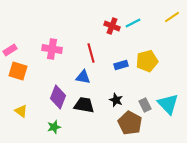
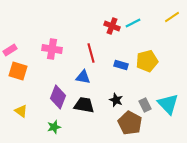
blue rectangle: rotated 32 degrees clockwise
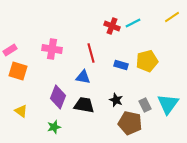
cyan triangle: rotated 20 degrees clockwise
brown pentagon: rotated 15 degrees counterclockwise
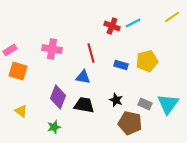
gray rectangle: moved 1 px up; rotated 40 degrees counterclockwise
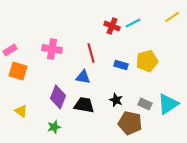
cyan triangle: rotated 20 degrees clockwise
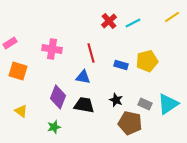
red cross: moved 3 px left, 5 px up; rotated 28 degrees clockwise
pink rectangle: moved 7 px up
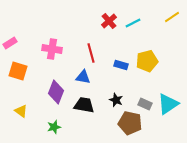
purple diamond: moved 2 px left, 5 px up
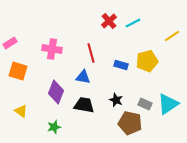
yellow line: moved 19 px down
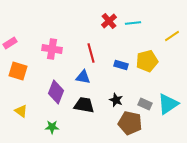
cyan line: rotated 21 degrees clockwise
green star: moved 2 px left; rotated 16 degrees clockwise
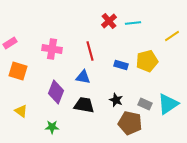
red line: moved 1 px left, 2 px up
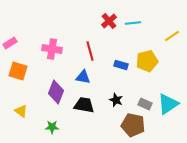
brown pentagon: moved 3 px right, 2 px down
